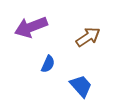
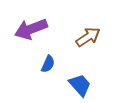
purple arrow: moved 2 px down
blue trapezoid: moved 1 px left, 1 px up
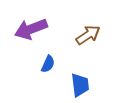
brown arrow: moved 2 px up
blue trapezoid: rotated 35 degrees clockwise
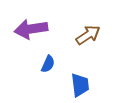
purple arrow: rotated 12 degrees clockwise
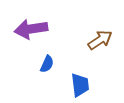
brown arrow: moved 12 px right, 5 px down
blue semicircle: moved 1 px left
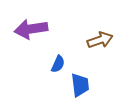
brown arrow: rotated 15 degrees clockwise
blue semicircle: moved 11 px right
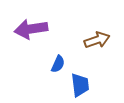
brown arrow: moved 3 px left
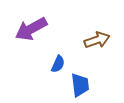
purple arrow: rotated 20 degrees counterclockwise
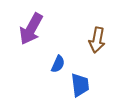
purple arrow: rotated 32 degrees counterclockwise
brown arrow: rotated 120 degrees clockwise
